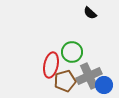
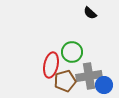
gray cross: rotated 15 degrees clockwise
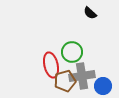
red ellipse: rotated 25 degrees counterclockwise
gray cross: moved 7 px left
blue circle: moved 1 px left, 1 px down
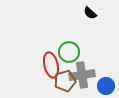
green circle: moved 3 px left
gray cross: moved 1 px up
blue circle: moved 3 px right
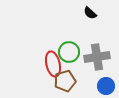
red ellipse: moved 2 px right, 1 px up
gray cross: moved 15 px right, 18 px up
